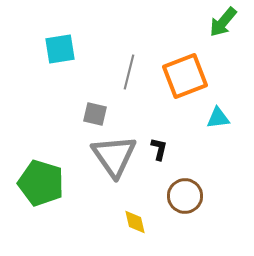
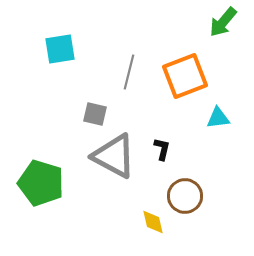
black L-shape: moved 3 px right
gray triangle: rotated 27 degrees counterclockwise
yellow diamond: moved 18 px right
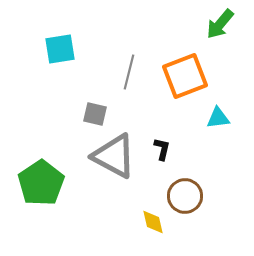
green arrow: moved 3 px left, 2 px down
green pentagon: rotated 21 degrees clockwise
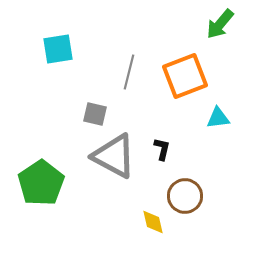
cyan square: moved 2 px left
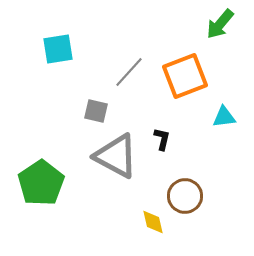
gray line: rotated 28 degrees clockwise
gray square: moved 1 px right, 3 px up
cyan triangle: moved 6 px right, 1 px up
black L-shape: moved 10 px up
gray triangle: moved 2 px right
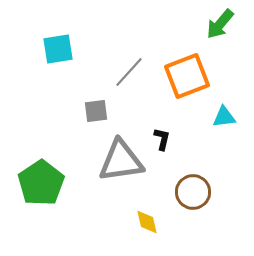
orange square: moved 2 px right
gray square: rotated 20 degrees counterclockwise
gray triangle: moved 5 px right, 5 px down; rotated 36 degrees counterclockwise
brown circle: moved 8 px right, 4 px up
yellow diamond: moved 6 px left
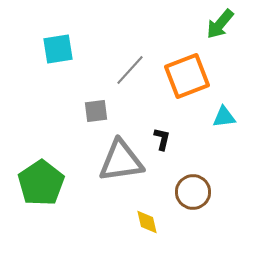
gray line: moved 1 px right, 2 px up
